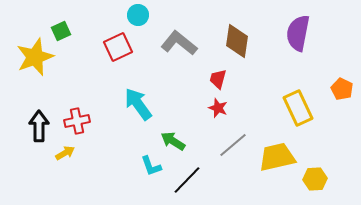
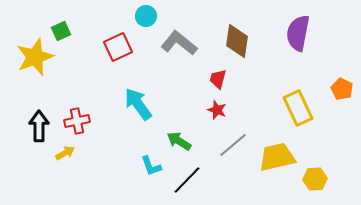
cyan circle: moved 8 px right, 1 px down
red star: moved 1 px left, 2 px down
green arrow: moved 6 px right
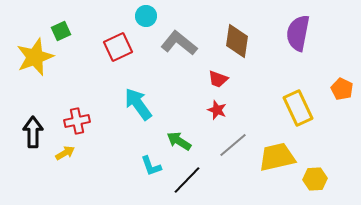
red trapezoid: rotated 85 degrees counterclockwise
black arrow: moved 6 px left, 6 px down
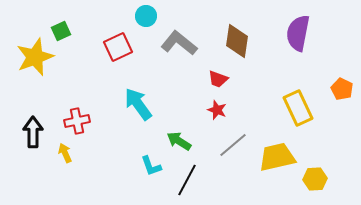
yellow arrow: rotated 84 degrees counterclockwise
black line: rotated 16 degrees counterclockwise
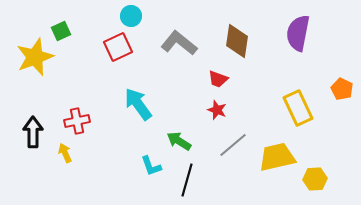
cyan circle: moved 15 px left
black line: rotated 12 degrees counterclockwise
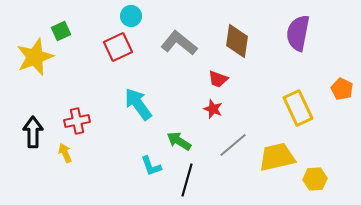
red star: moved 4 px left, 1 px up
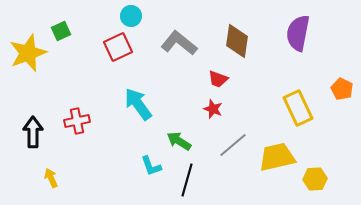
yellow star: moved 7 px left, 4 px up
yellow arrow: moved 14 px left, 25 px down
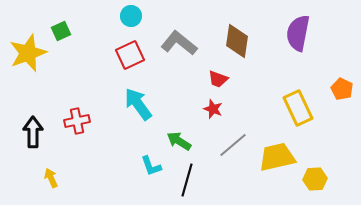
red square: moved 12 px right, 8 px down
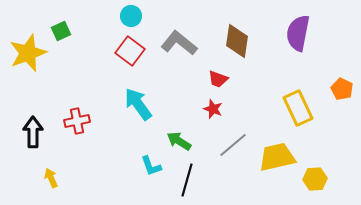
red square: moved 4 px up; rotated 28 degrees counterclockwise
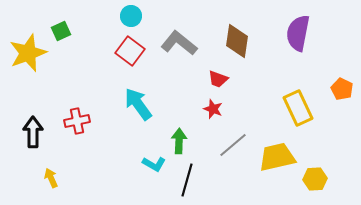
green arrow: rotated 60 degrees clockwise
cyan L-shape: moved 3 px right, 2 px up; rotated 40 degrees counterclockwise
